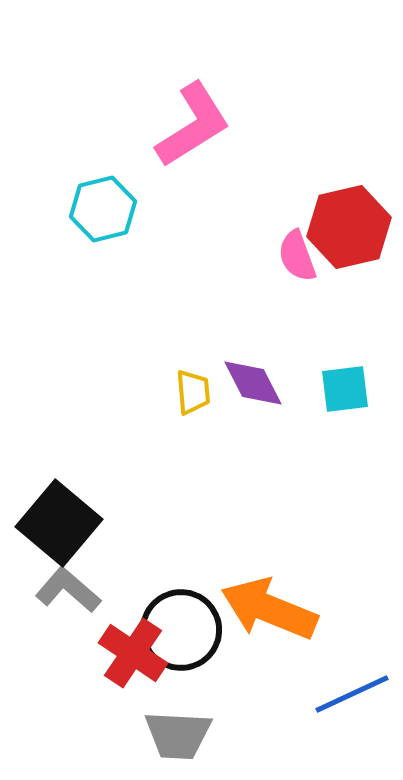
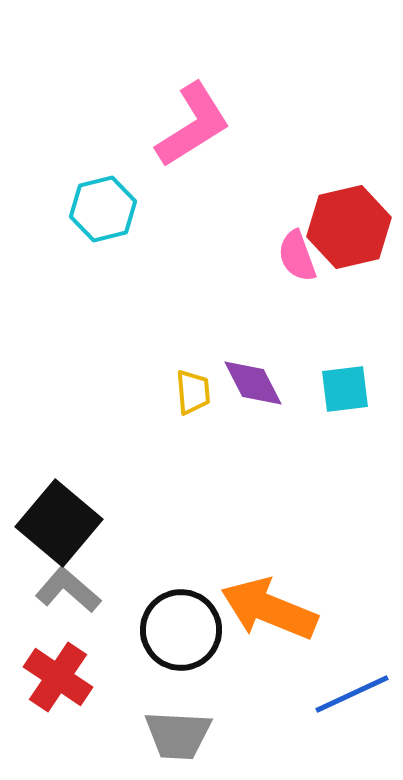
red cross: moved 75 px left, 24 px down
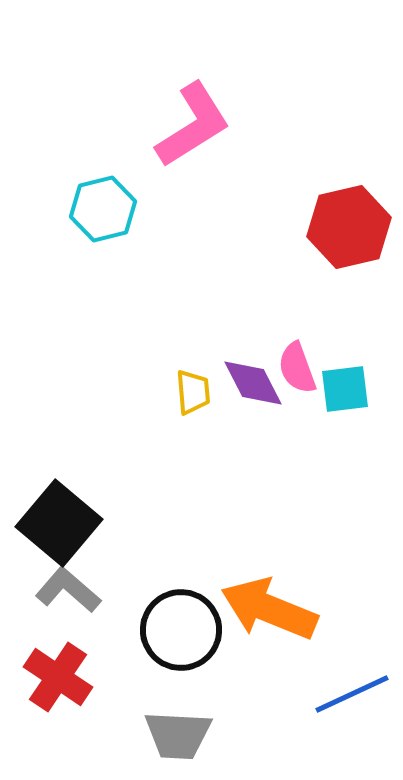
pink semicircle: moved 112 px down
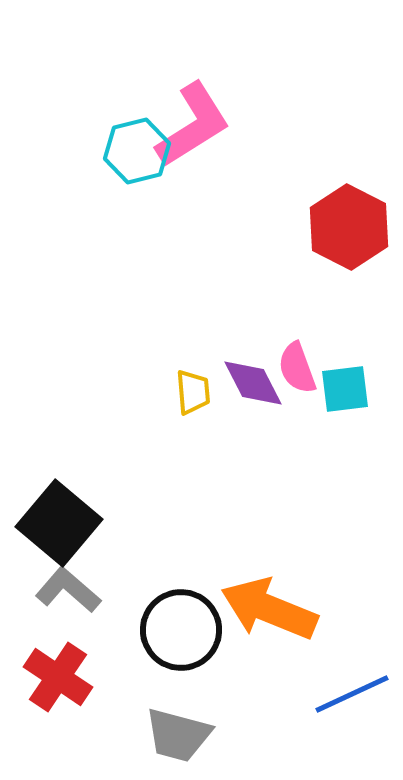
cyan hexagon: moved 34 px right, 58 px up
red hexagon: rotated 20 degrees counterclockwise
gray trapezoid: rotated 12 degrees clockwise
